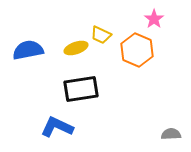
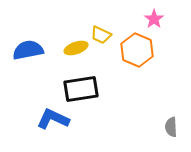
blue L-shape: moved 4 px left, 8 px up
gray semicircle: moved 7 px up; rotated 90 degrees counterclockwise
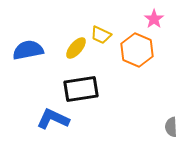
yellow ellipse: rotated 30 degrees counterclockwise
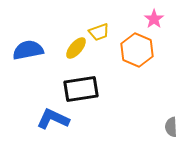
yellow trapezoid: moved 2 px left, 3 px up; rotated 45 degrees counterclockwise
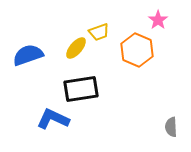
pink star: moved 4 px right, 1 px down
blue semicircle: moved 5 px down; rotated 8 degrees counterclockwise
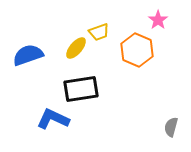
gray semicircle: rotated 18 degrees clockwise
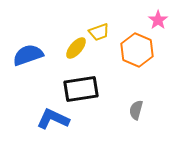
gray semicircle: moved 35 px left, 17 px up
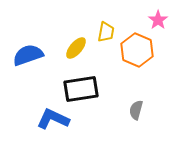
yellow trapezoid: moved 7 px right; rotated 60 degrees counterclockwise
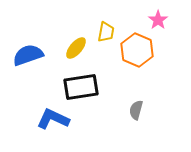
black rectangle: moved 2 px up
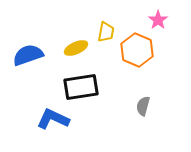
yellow ellipse: rotated 25 degrees clockwise
gray semicircle: moved 7 px right, 4 px up
